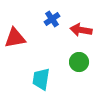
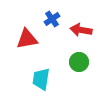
red triangle: moved 12 px right, 1 px down
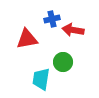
blue cross: rotated 21 degrees clockwise
red arrow: moved 8 px left
green circle: moved 16 px left
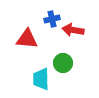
red triangle: rotated 15 degrees clockwise
green circle: moved 1 px down
cyan trapezoid: rotated 10 degrees counterclockwise
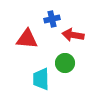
red arrow: moved 5 px down
green circle: moved 2 px right
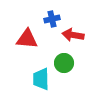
green circle: moved 1 px left
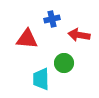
red arrow: moved 6 px right
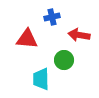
blue cross: moved 2 px up
green circle: moved 3 px up
